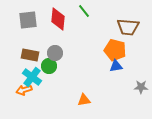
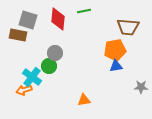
green line: rotated 64 degrees counterclockwise
gray square: rotated 24 degrees clockwise
orange pentagon: rotated 25 degrees counterclockwise
brown rectangle: moved 12 px left, 20 px up
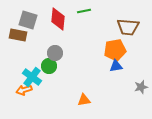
gray star: rotated 16 degrees counterclockwise
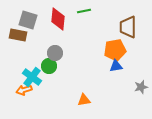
brown trapezoid: rotated 85 degrees clockwise
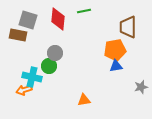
cyan cross: rotated 24 degrees counterclockwise
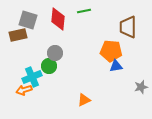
brown rectangle: rotated 24 degrees counterclockwise
orange pentagon: moved 4 px left, 1 px down; rotated 15 degrees clockwise
cyan cross: rotated 36 degrees counterclockwise
orange triangle: rotated 16 degrees counterclockwise
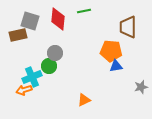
gray square: moved 2 px right, 1 px down
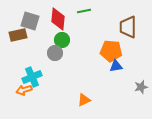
green circle: moved 13 px right, 26 px up
